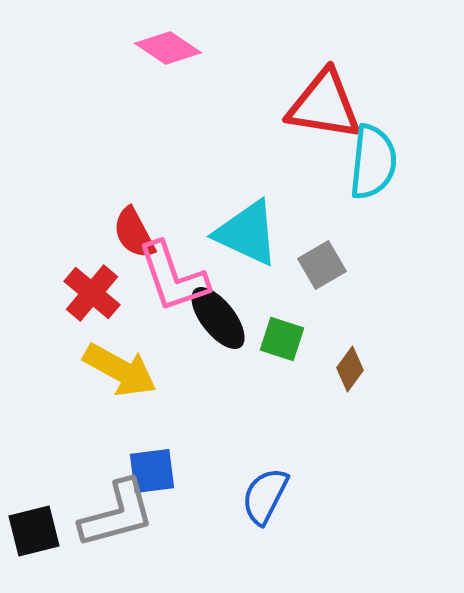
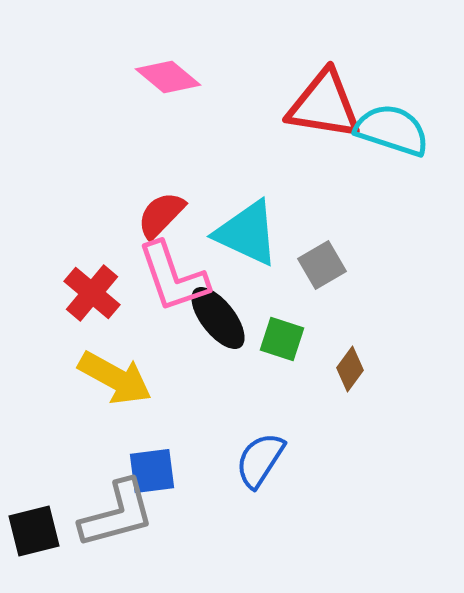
pink diamond: moved 29 px down; rotated 6 degrees clockwise
cyan semicircle: moved 19 px right, 32 px up; rotated 78 degrees counterclockwise
red semicircle: moved 27 px right, 18 px up; rotated 72 degrees clockwise
yellow arrow: moved 5 px left, 8 px down
blue semicircle: moved 5 px left, 36 px up; rotated 6 degrees clockwise
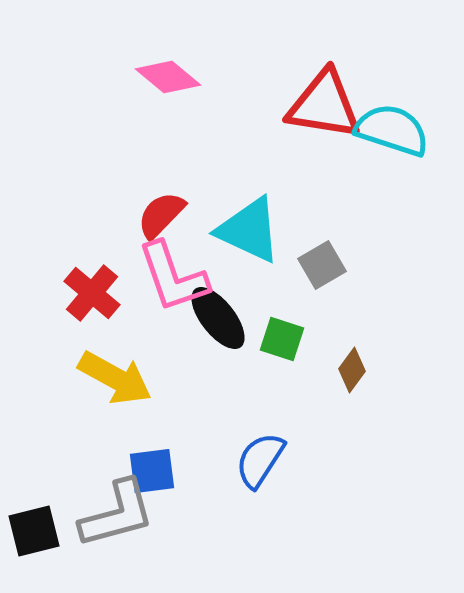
cyan triangle: moved 2 px right, 3 px up
brown diamond: moved 2 px right, 1 px down
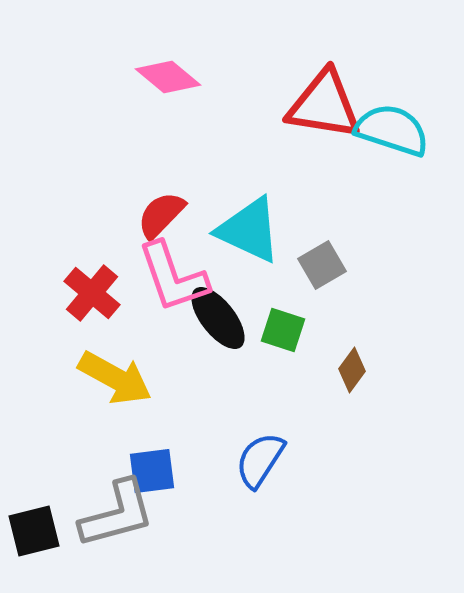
green square: moved 1 px right, 9 px up
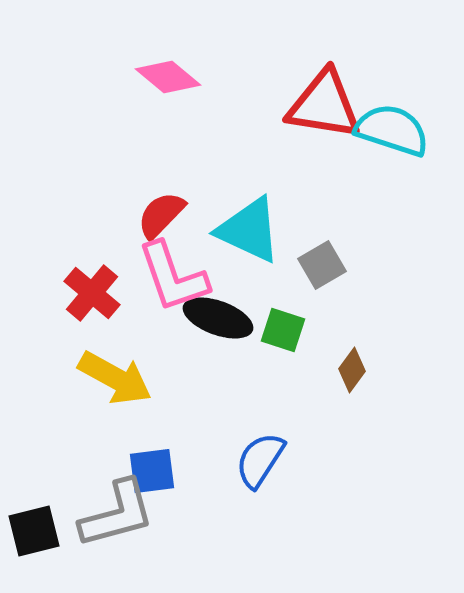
black ellipse: rotated 32 degrees counterclockwise
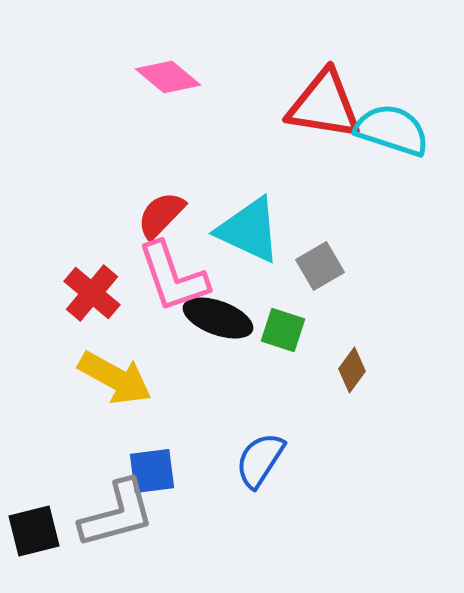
gray square: moved 2 px left, 1 px down
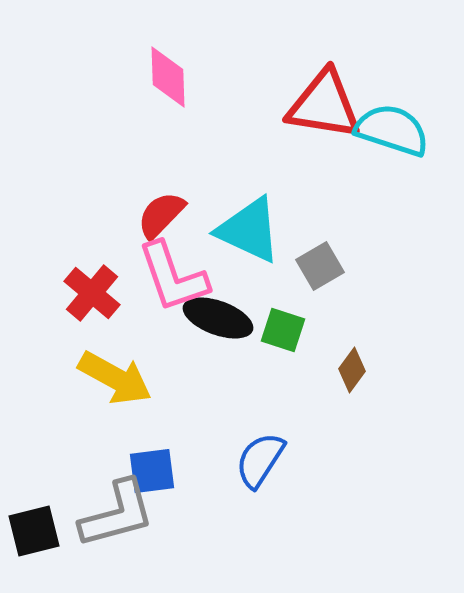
pink diamond: rotated 48 degrees clockwise
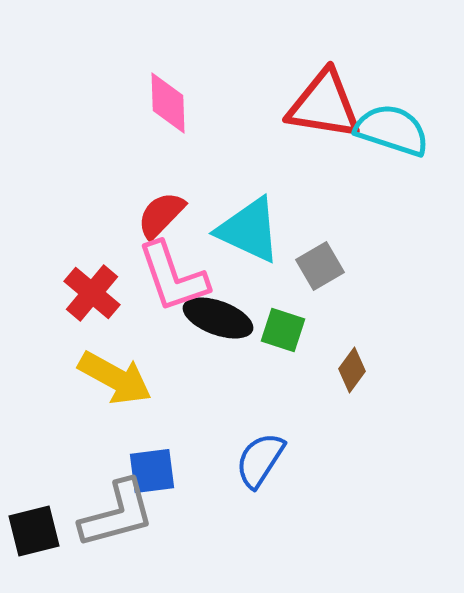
pink diamond: moved 26 px down
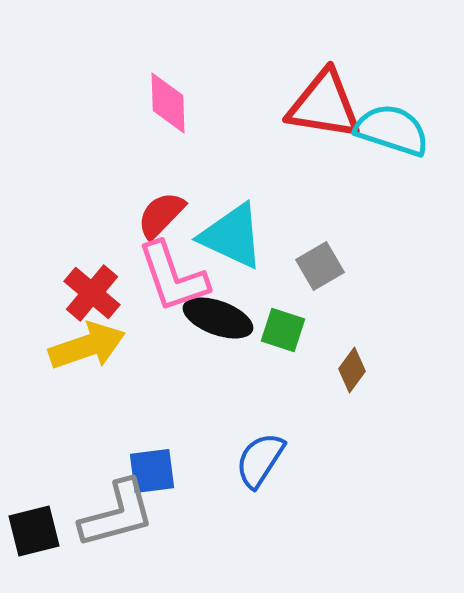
cyan triangle: moved 17 px left, 6 px down
yellow arrow: moved 28 px left, 32 px up; rotated 48 degrees counterclockwise
